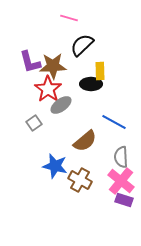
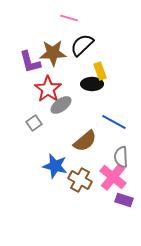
brown star: moved 13 px up
yellow rectangle: rotated 18 degrees counterclockwise
black ellipse: moved 1 px right
pink cross: moved 8 px left, 4 px up
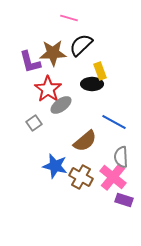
black semicircle: moved 1 px left
brown cross: moved 1 px right, 3 px up
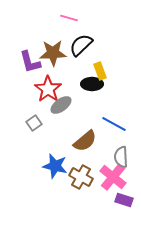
blue line: moved 2 px down
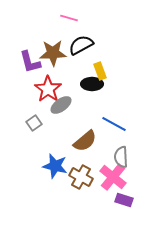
black semicircle: rotated 15 degrees clockwise
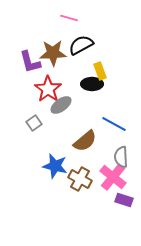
brown cross: moved 1 px left, 2 px down
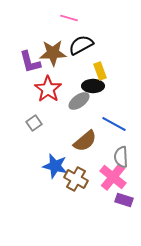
black ellipse: moved 1 px right, 2 px down
gray ellipse: moved 18 px right, 4 px up
brown cross: moved 4 px left
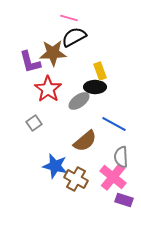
black semicircle: moved 7 px left, 8 px up
black ellipse: moved 2 px right, 1 px down
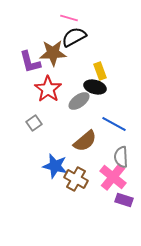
black ellipse: rotated 15 degrees clockwise
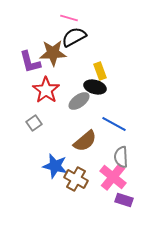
red star: moved 2 px left, 1 px down
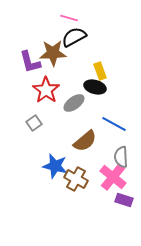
gray ellipse: moved 5 px left, 2 px down
